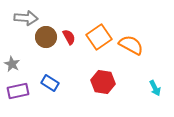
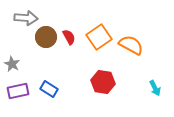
blue rectangle: moved 1 px left, 6 px down
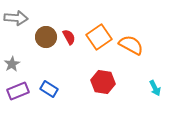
gray arrow: moved 10 px left
gray star: rotated 14 degrees clockwise
purple rectangle: rotated 10 degrees counterclockwise
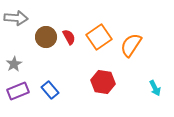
orange semicircle: rotated 85 degrees counterclockwise
gray star: moved 2 px right
blue rectangle: moved 1 px right, 1 px down; rotated 18 degrees clockwise
